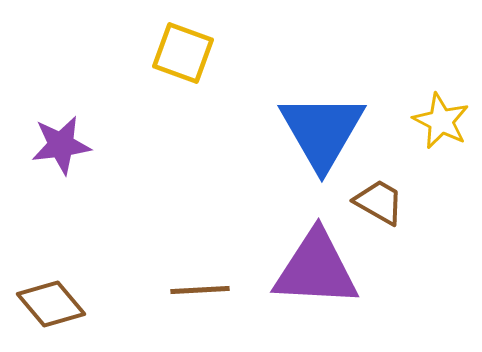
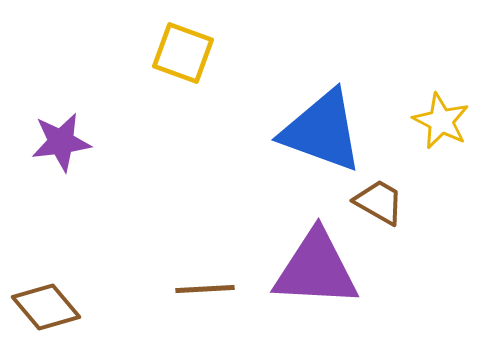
blue triangle: rotated 40 degrees counterclockwise
purple star: moved 3 px up
brown line: moved 5 px right, 1 px up
brown diamond: moved 5 px left, 3 px down
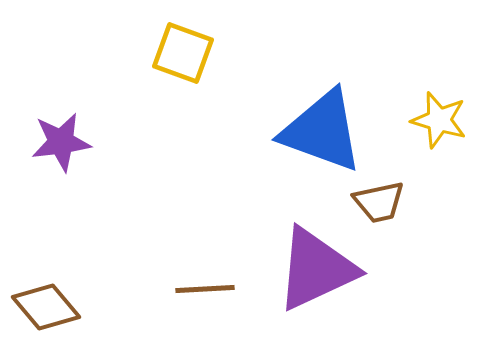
yellow star: moved 2 px left, 1 px up; rotated 10 degrees counterclockwise
brown trapezoid: rotated 138 degrees clockwise
purple triangle: rotated 28 degrees counterclockwise
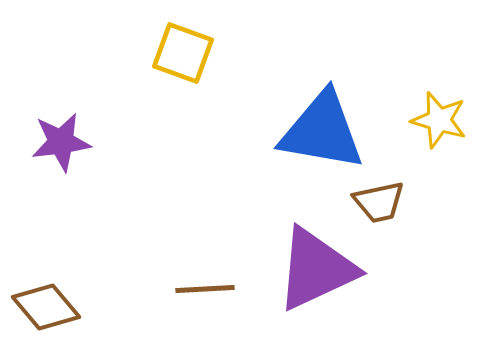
blue triangle: rotated 10 degrees counterclockwise
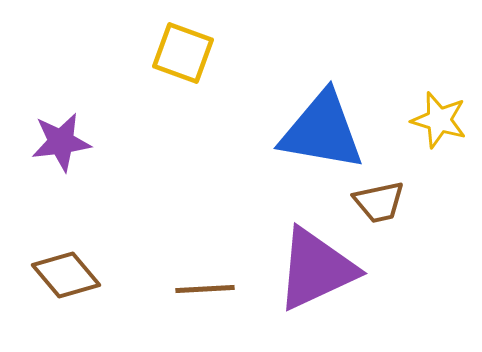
brown diamond: moved 20 px right, 32 px up
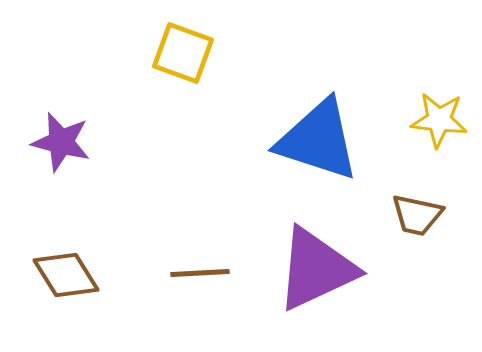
yellow star: rotated 10 degrees counterclockwise
blue triangle: moved 4 px left, 9 px down; rotated 8 degrees clockwise
purple star: rotated 22 degrees clockwise
brown trapezoid: moved 38 px right, 13 px down; rotated 24 degrees clockwise
brown diamond: rotated 8 degrees clockwise
brown line: moved 5 px left, 16 px up
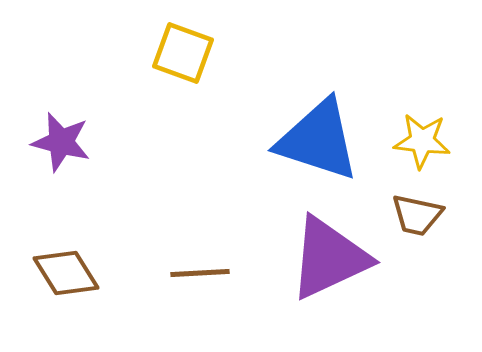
yellow star: moved 17 px left, 21 px down
purple triangle: moved 13 px right, 11 px up
brown diamond: moved 2 px up
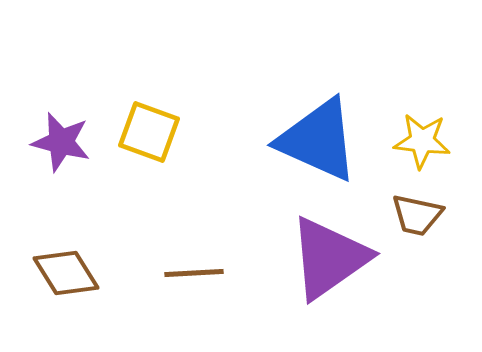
yellow square: moved 34 px left, 79 px down
blue triangle: rotated 6 degrees clockwise
purple triangle: rotated 10 degrees counterclockwise
brown line: moved 6 px left
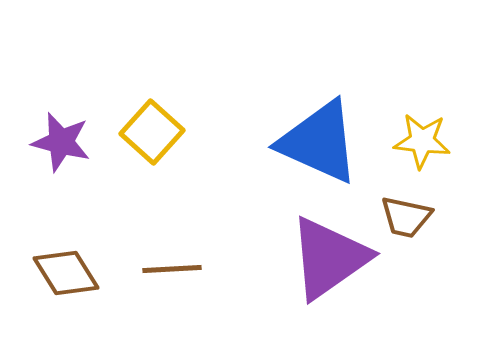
yellow square: moved 3 px right; rotated 22 degrees clockwise
blue triangle: moved 1 px right, 2 px down
brown trapezoid: moved 11 px left, 2 px down
brown line: moved 22 px left, 4 px up
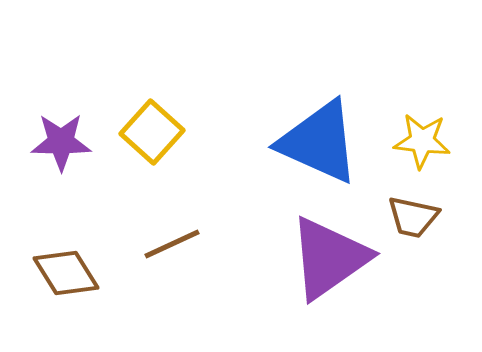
purple star: rotated 14 degrees counterclockwise
brown trapezoid: moved 7 px right
brown line: moved 25 px up; rotated 22 degrees counterclockwise
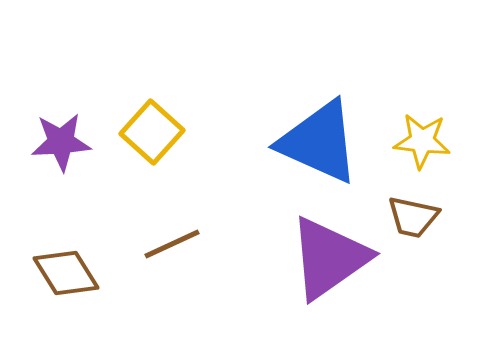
purple star: rotated 4 degrees counterclockwise
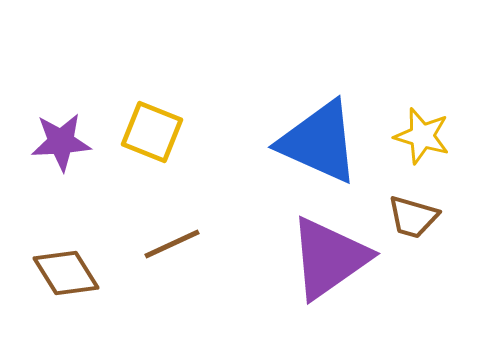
yellow square: rotated 20 degrees counterclockwise
yellow star: moved 5 px up; rotated 10 degrees clockwise
brown trapezoid: rotated 4 degrees clockwise
